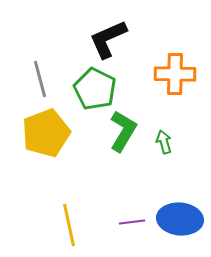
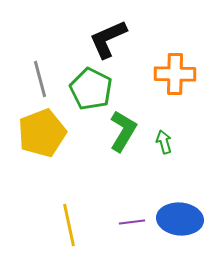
green pentagon: moved 4 px left
yellow pentagon: moved 4 px left
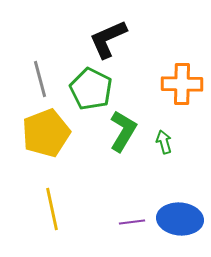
orange cross: moved 7 px right, 10 px down
yellow pentagon: moved 4 px right
yellow line: moved 17 px left, 16 px up
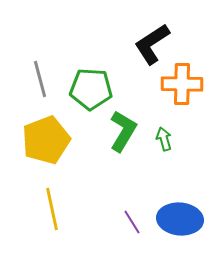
black L-shape: moved 44 px right, 5 px down; rotated 9 degrees counterclockwise
green pentagon: rotated 24 degrees counterclockwise
yellow pentagon: moved 7 px down
green arrow: moved 3 px up
purple line: rotated 65 degrees clockwise
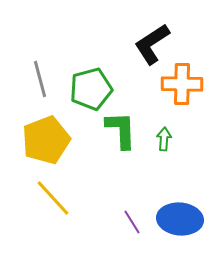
green pentagon: rotated 18 degrees counterclockwise
green L-shape: moved 2 px left, 1 px up; rotated 33 degrees counterclockwise
green arrow: rotated 20 degrees clockwise
yellow line: moved 1 px right, 11 px up; rotated 30 degrees counterclockwise
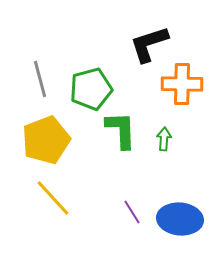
black L-shape: moved 3 px left; rotated 15 degrees clockwise
purple line: moved 10 px up
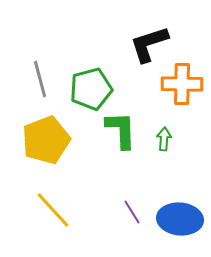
yellow line: moved 12 px down
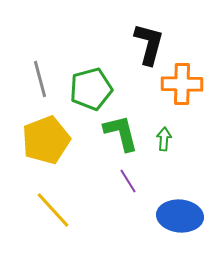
black L-shape: rotated 123 degrees clockwise
green L-shape: moved 3 px down; rotated 12 degrees counterclockwise
purple line: moved 4 px left, 31 px up
blue ellipse: moved 3 px up
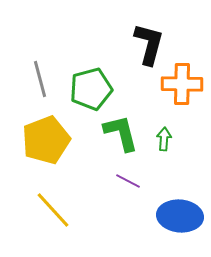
purple line: rotated 30 degrees counterclockwise
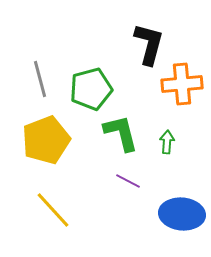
orange cross: rotated 6 degrees counterclockwise
green arrow: moved 3 px right, 3 px down
blue ellipse: moved 2 px right, 2 px up
